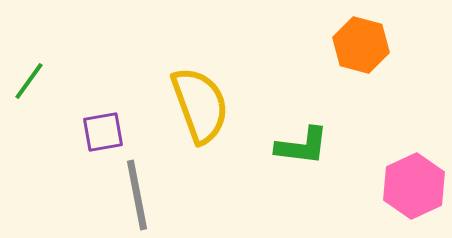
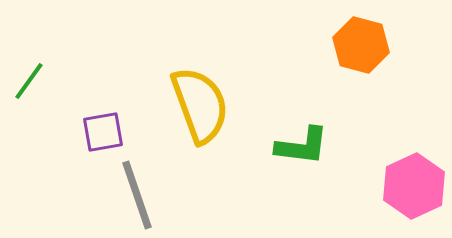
gray line: rotated 8 degrees counterclockwise
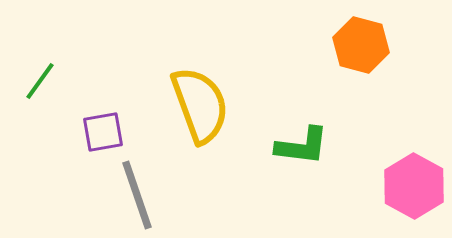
green line: moved 11 px right
pink hexagon: rotated 6 degrees counterclockwise
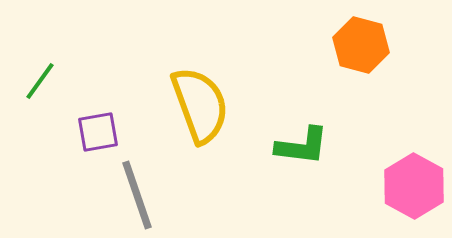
purple square: moved 5 px left
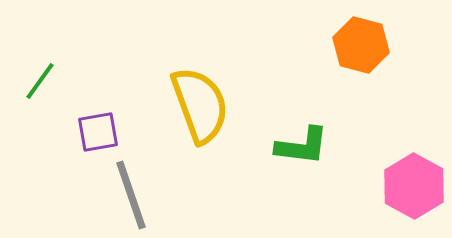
gray line: moved 6 px left
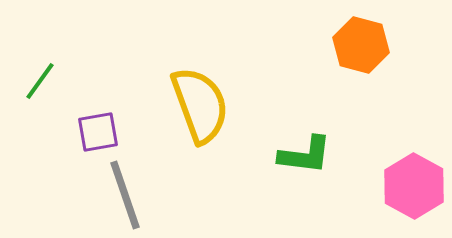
green L-shape: moved 3 px right, 9 px down
gray line: moved 6 px left
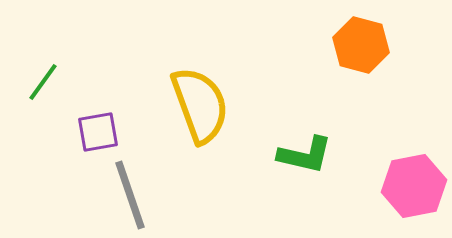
green line: moved 3 px right, 1 px down
green L-shape: rotated 6 degrees clockwise
pink hexagon: rotated 20 degrees clockwise
gray line: moved 5 px right
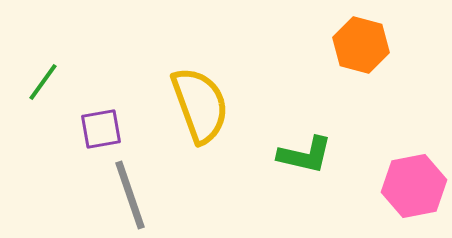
purple square: moved 3 px right, 3 px up
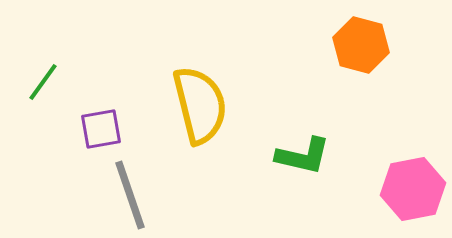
yellow semicircle: rotated 6 degrees clockwise
green L-shape: moved 2 px left, 1 px down
pink hexagon: moved 1 px left, 3 px down
